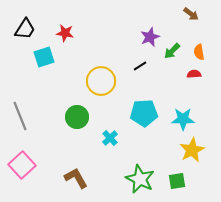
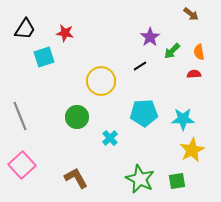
purple star: rotated 12 degrees counterclockwise
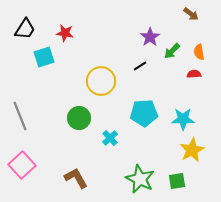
green circle: moved 2 px right, 1 px down
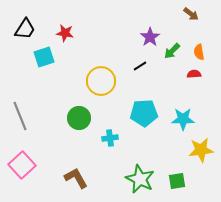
cyan cross: rotated 35 degrees clockwise
yellow star: moved 9 px right; rotated 20 degrees clockwise
